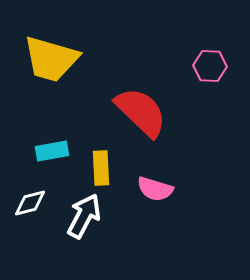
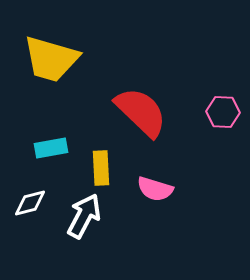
pink hexagon: moved 13 px right, 46 px down
cyan rectangle: moved 1 px left, 3 px up
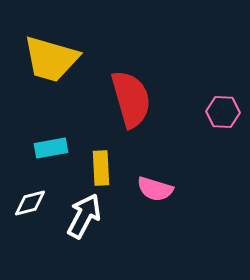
red semicircle: moved 10 px left, 13 px up; rotated 30 degrees clockwise
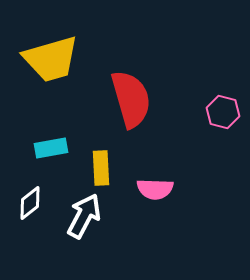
yellow trapezoid: rotated 32 degrees counterclockwise
pink hexagon: rotated 12 degrees clockwise
pink semicircle: rotated 15 degrees counterclockwise
white diamond: rotated 24 degrees counterclockwise
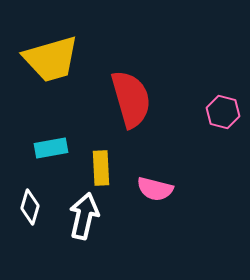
pink semicircle: rotated 12 degrees clockwise
white diamond: moved 4 px down; rotated 36 degrees counterclockwise
white arrow: rotated 15 degrees counterclockwise
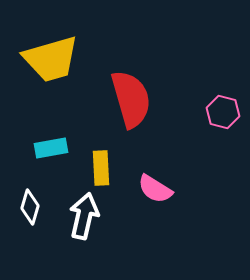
pink semicircle: rotated 18 degrees clockwise
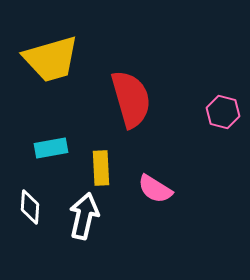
white diamond: rotated 12 degrees counterclockwise
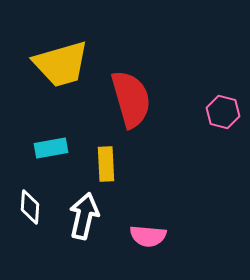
yellow trapezoid: moved 10 px right, 5 px down
yellow rectangle: moved 5 px right, 4 px up
pink semicircle: moved 7 px left, 47 px down; rotated 27 degrees counterclockwise
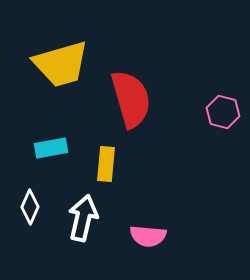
yellow rectangle: rotated 8 degrees clockwise
white diamond: rotated 20 degrees clockwise
white arrow: moved 1 px left, 2 px down
